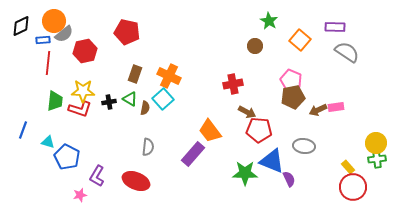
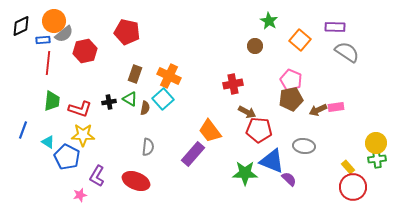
yellow star at (83, 91): moved 44 px down
brown pentagon at (293, 97): moved 2 px left, 2 px down
green trapezoid at (55, 101): moved 3 px left
cyan triangle at (48, 142): rotated 16 degrees clockwise
purple semicircle at (289, 179): rotated 21 degrees counterclockwise
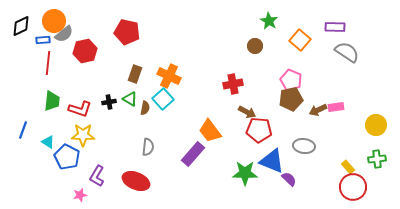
yellow circle at (376, 143): moved 18 px up
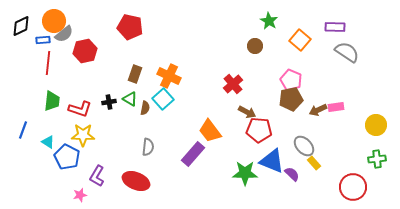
red pentagon at (127, 32): moved 3 px right, 5 px up
red cross at (233, 84): rotated 30 degrees counterclockwise
gray ellipse at (304, 146): rotated 40 degrees clockwise
yellow rectangle at (348, 167): moved 34 px left, 4 px up
purple semicircle at (289, 179): moved 3 px right, 5 px up
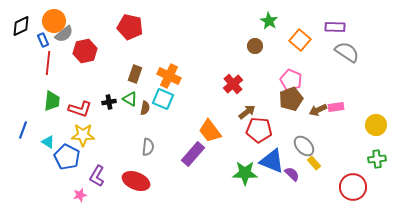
blue rectangle at (43, 40): rotated 72 degrees clockwise
cyan square at (163, 99): rotated 25 degrees counterclockwise
brown pentagon at (291, 99): rotated 10 degrees counterclockwise
brown arrow at (247, 112): rotated 66 degrees counterclockwise
